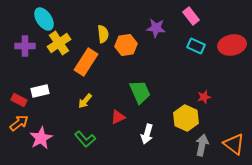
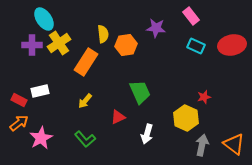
purple cross: moved 7 px right, 1 px up
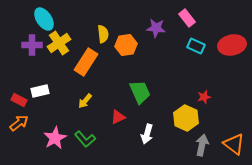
pink rectangle: moved 4 px left, 2 px down
pink star: moved 14 px right
